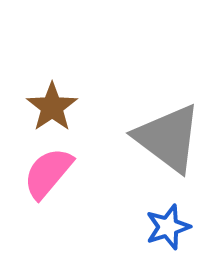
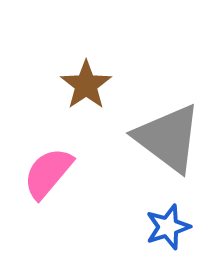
brown star: moved 34 px right, 22 px up
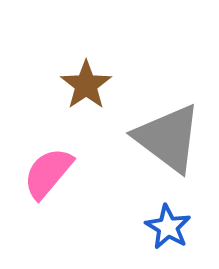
blue star: rotated 24 degrees counterclockwise
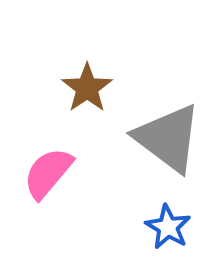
brown star: moved 1 px right, 3 px down
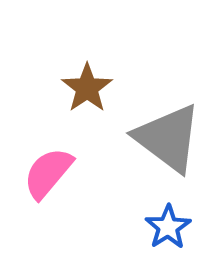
blue star: rotated 9 degrees clockwise
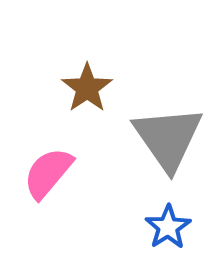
gray triangle: rotated 18 degrees clockwise
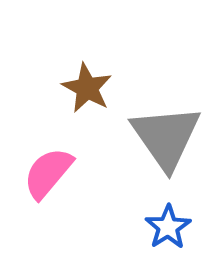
brown star: rotated 9 degrees counterclockwise
gray triangle: moved 2 px left, 1 px up
